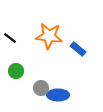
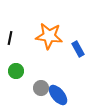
black line: rotated 64 degrees clockwise
blue rectangle: rotated 21 degrees clockwise
blue ellipse: rotated 50 degrees clockwise
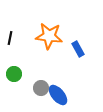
green circle: moved 2 px left, 3 px down
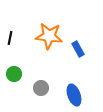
blue ellipse: moved 16 px right; rotated 20 degrees clockwise
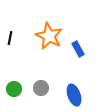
orange star: rotated 20 degrees clockwise
green circle: moved 15 px down
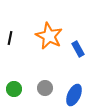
gray circle: moved 4 px right
blue ellipse: rotated 45 degrees clockwise
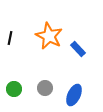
blue rectangle: rotated 14 degrees counterclockwise
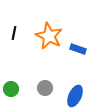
black line: moved 4 px right, 5 px up
blue rectangle: rotated 28 degrees counterclockwise
green circle: moved 3 px left
blue ellipse: moved 1 px right, 1 px down
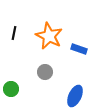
blue rectangle: moved 1 px right
gray circle: moved 16 px up
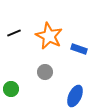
black line: rotated 56 degrees clockwise
